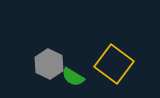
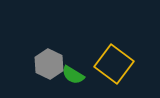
green semicircle: moved 2 px up
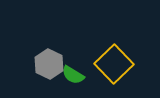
yellow square: rotated 9 degrees clockwise
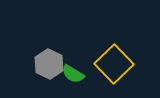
green semicircle: moved 1 px up
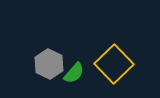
green semicircle: moved 1 px right, 1 px up; rotated 80 degrees counterclockwise
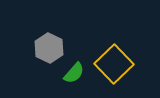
gray hexagon: moved 16 px up
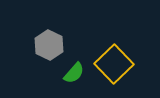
gray hexagon: moved 3 px up
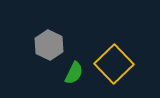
green semicircle: rotated 15 degrees counterclockwise
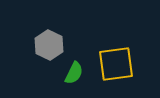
yellow square: moved 2 px right; rotated 36 degrees clockwise
